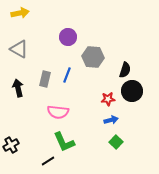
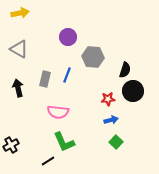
black circle: moved 1 px right
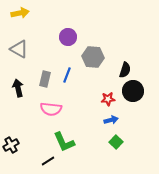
pink semicircle: moved 7 px left, 3 px up
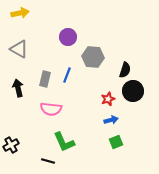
red star: rotated 16 degrees counterclockwise
green square: rotated 24 degrees clockwise
black line: rotated 48 degrees clockwise
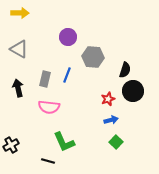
yellow arrow: rotated 12 degrees clockwise
pink semicircle: moved 2 px left, 2 px up
green square: rotated 24 degrees counterclockwise
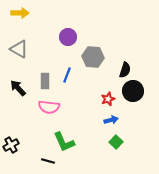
gray rectangle: moved 2 px down; rotated 14 degrees counterclockwise
black arrow: rotated 30 degrees counterclockwise
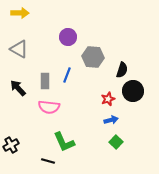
black semicircle: moved 3 px left
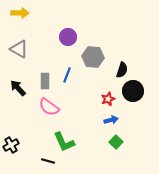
pink semicircle: rotated 30 degrees clockwise
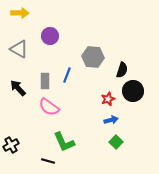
purple circle: moved 18 px left, 1 px up
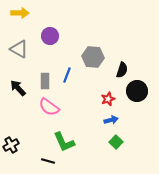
black circle: moved 4 px right
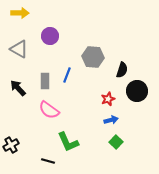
pink semicircle: moved 3 px down
green L-shape: moved 4 px right
